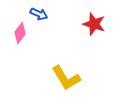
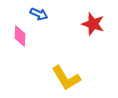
red star: moved 1 px left
pink diamond: moved 3 px down; rotated 35 degrees counterclockwise
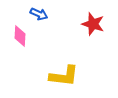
yellow L-shape: moved 2 px left, 2 px up; rotated 52 degrees counterclockwise
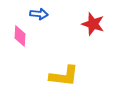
blue arrow: rotated 18 degrees counterclockwise
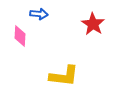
red star: rotated 15 degrees clockwise
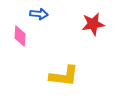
red star: rotated 30 degrees clockwise
